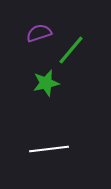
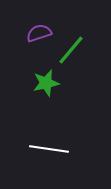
white line: rotated 15 degrees clockwise
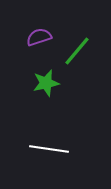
purple semicircle: moved 4 px down
green line: moved 6 px right, 1 px down
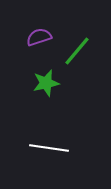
white line: moved 1 px up
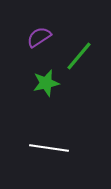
purple semicircle: rotated 15 degrees counterclockwise
green line: moved 2 px right, 5 px down
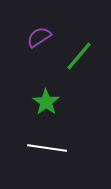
green star: moved 19 px down; rotated 24 degrees counterclockwise
white line: moved 2 px left
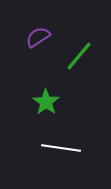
purple semicircle: moved 1 px left
white line: moved 14 px right
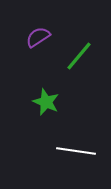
green star: rotated 12 degrees counterclockwise
white line: moved 15 px right, 3 px down
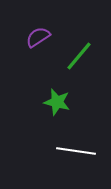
green star: moved 11 px right; rotated 8 degrees counterclockwise
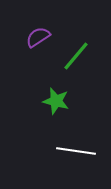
green line: moved 3 px left
green star: moved 1 px left, 1 px up
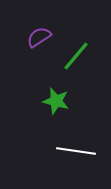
purple semicircle: moved 1 px right
